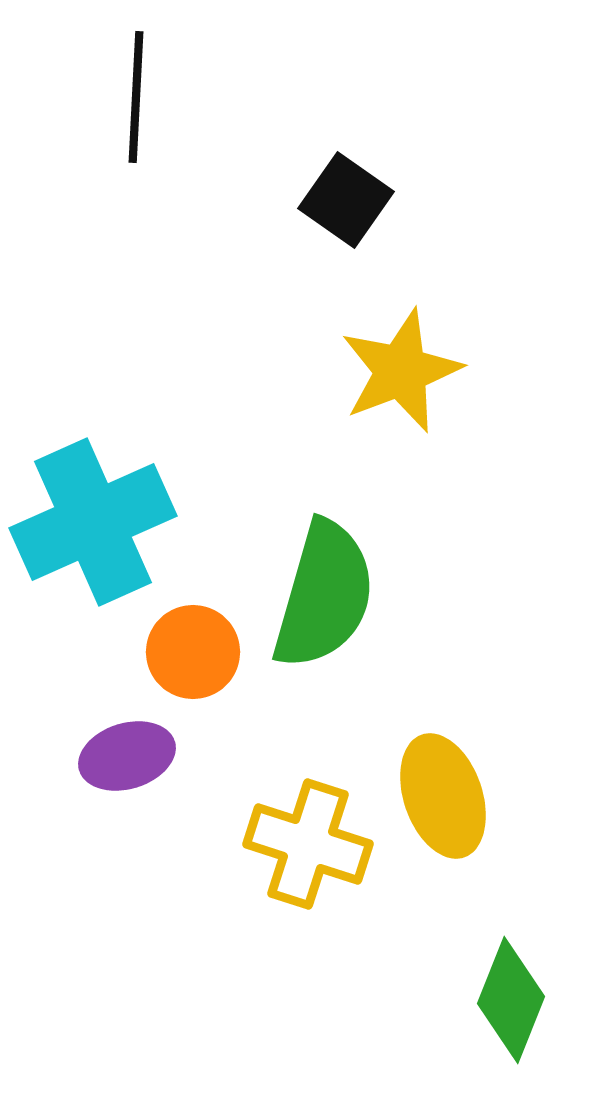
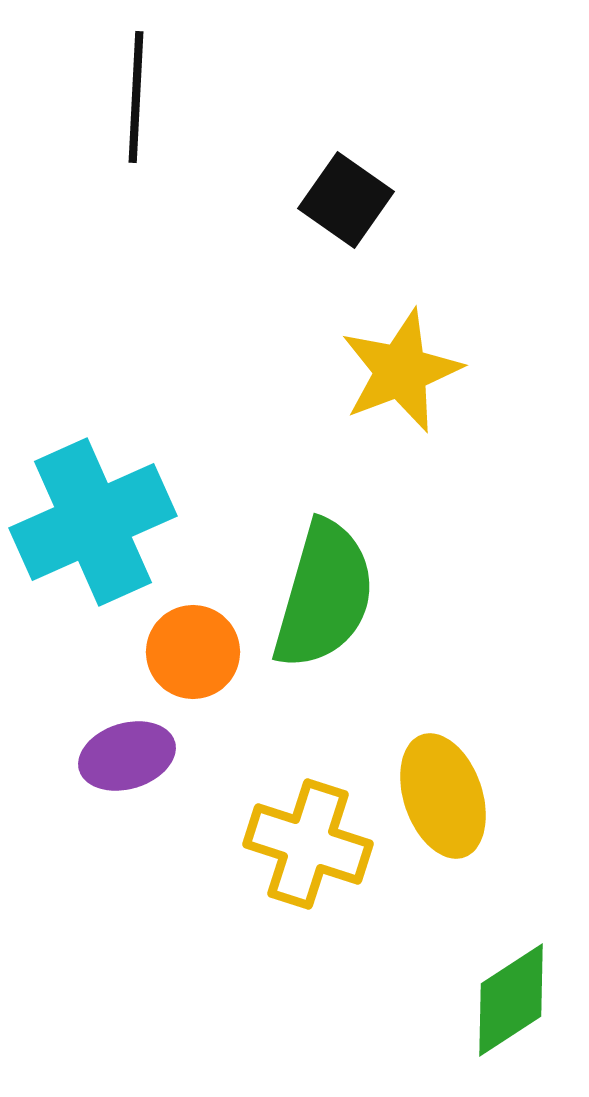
green diamond: rotated 35 degrees clockwise
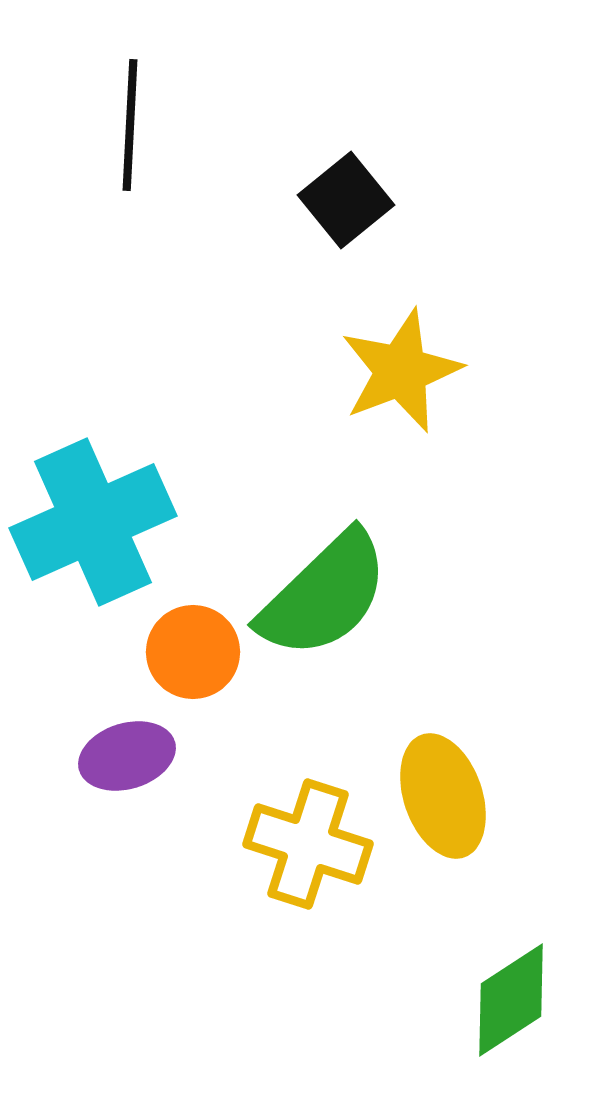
black line: moved 6 px left, 28 px down
black square: rotated 16 degrees clockwise
green semicircle: rotated 30 degrees clockwise
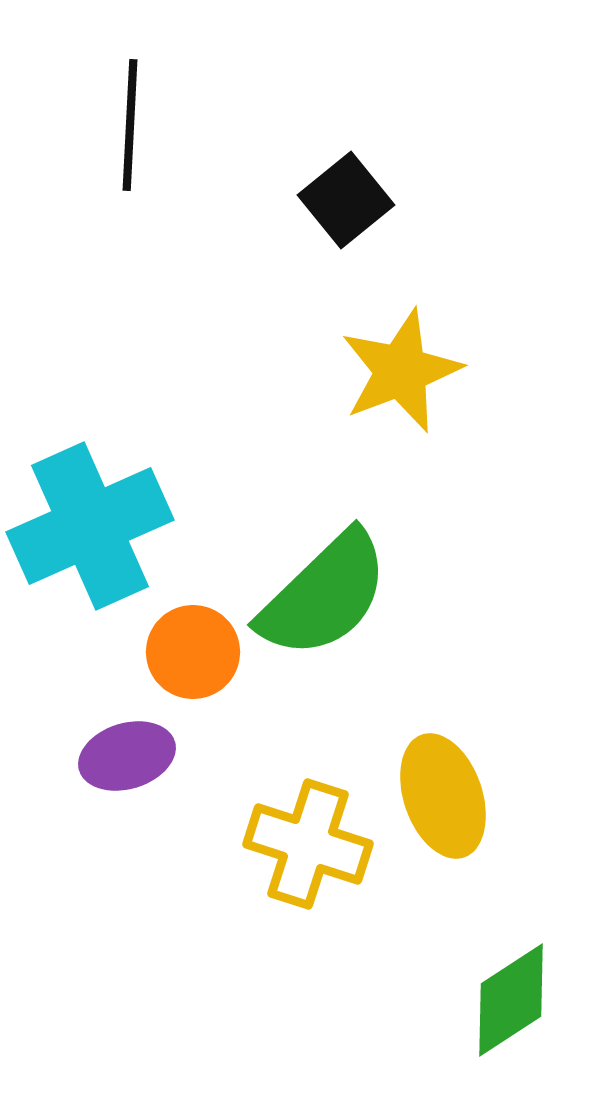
cyan cross: moved 3 px left, 4 px down
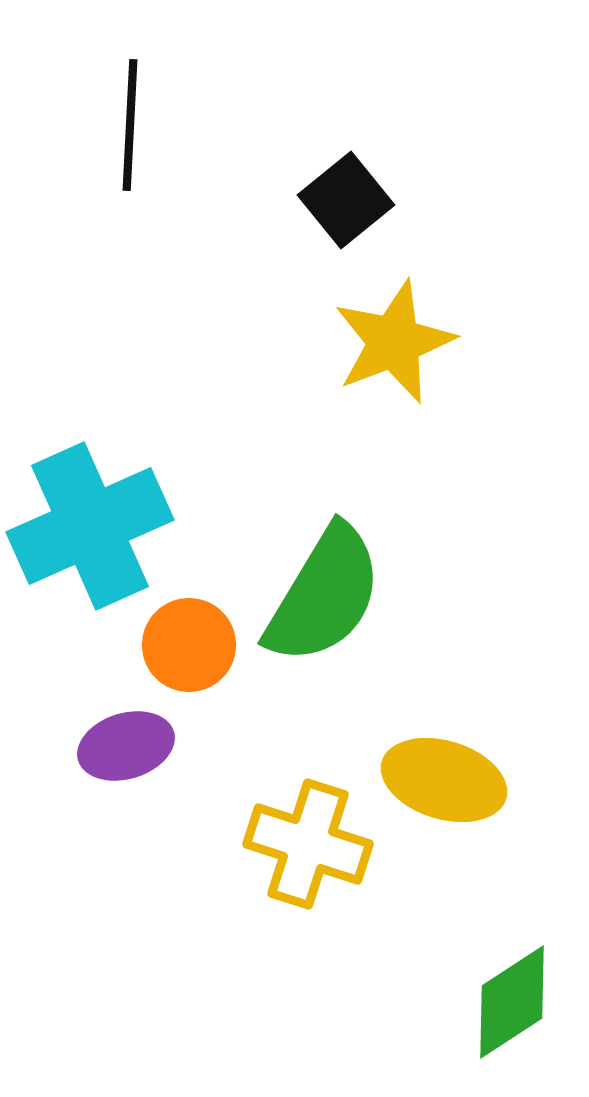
yellow star: moved 7 px left, 29 px up
green semicircle: rotated 15 degrees counterclockwise
orange circle: moved 4 px left, 7 px up
purple ellipse: moved 1 px left, 10 px up
yellow ellipse: moved 1 px right, 16 px up; rotated 54 degrees counterclockwise
green diamond: moved 1 px right, 2 px down
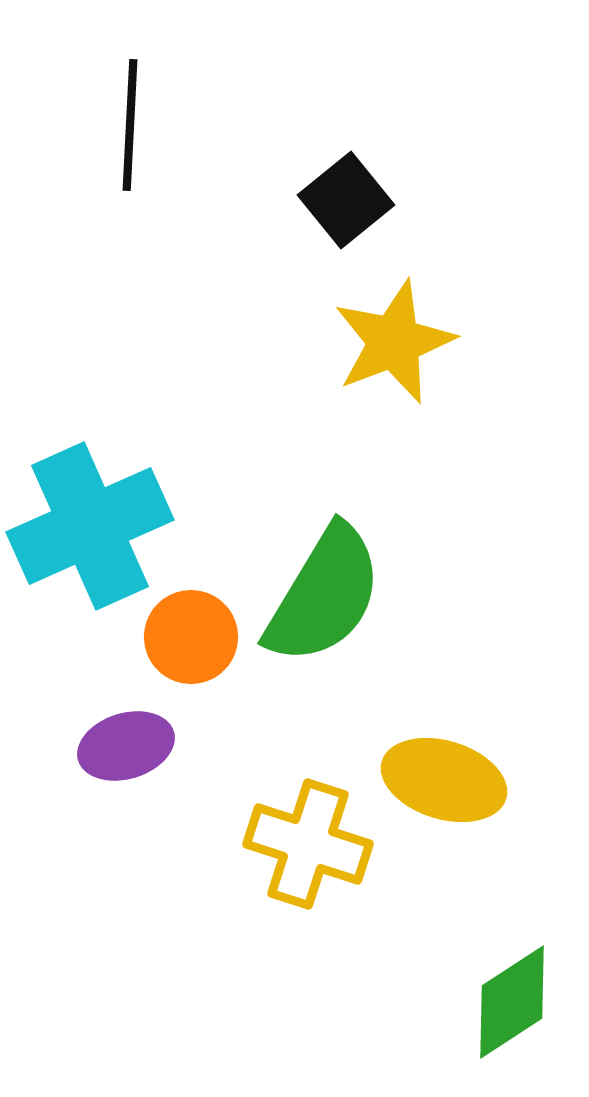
orange circle: moved 2 px right, 8 px up
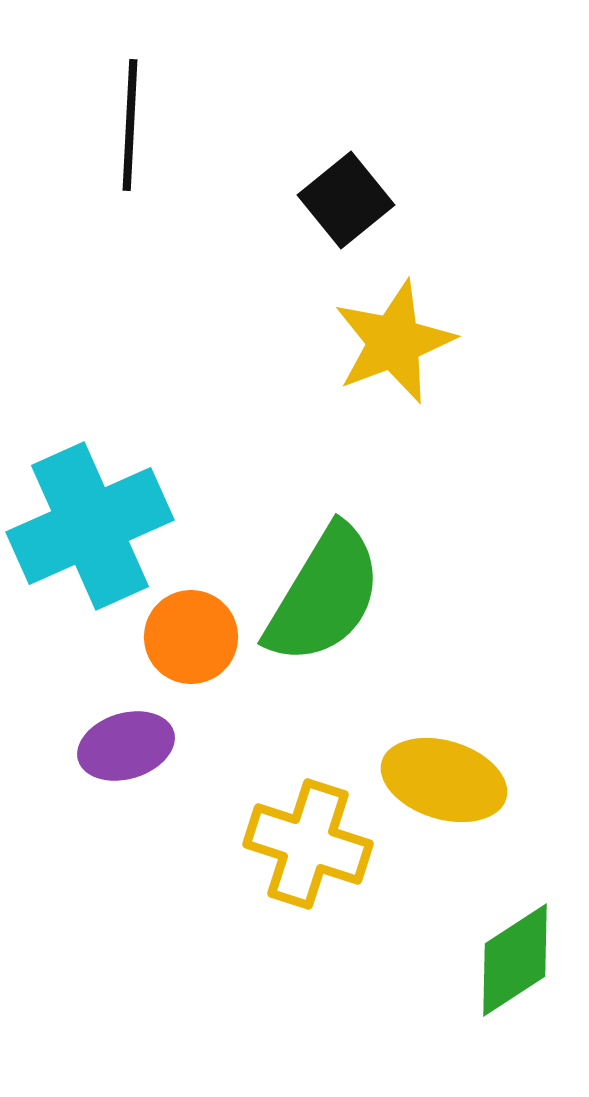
green diamond: moved 3 px right, 42 px up
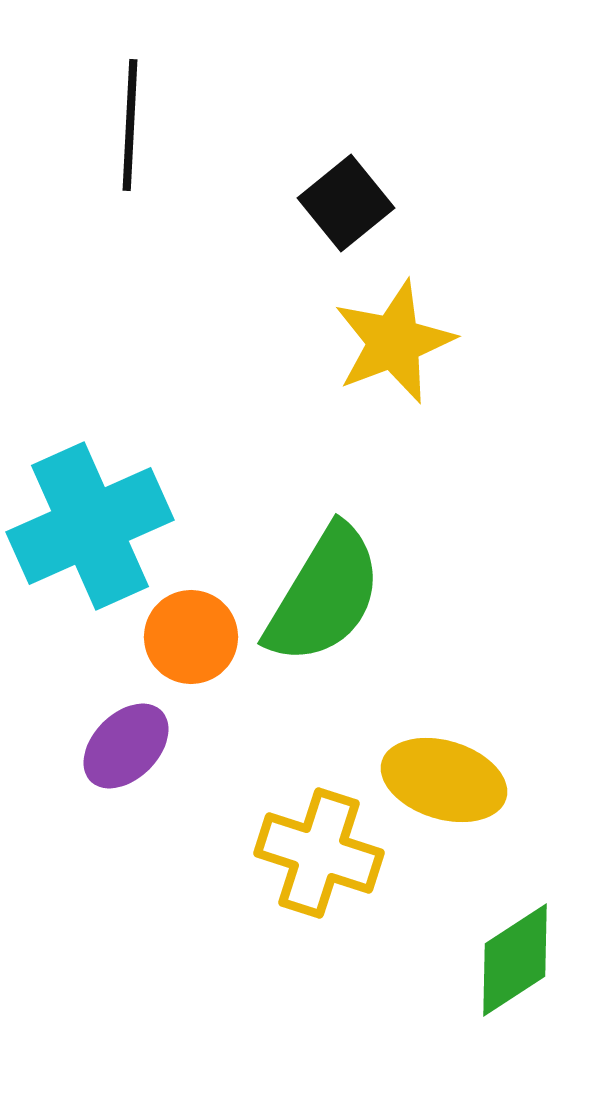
black square: moved 3 px down
purple ellipse: rotated 28 degrees counterclockwise
yellow cross: moved 11 px right, 9 px down
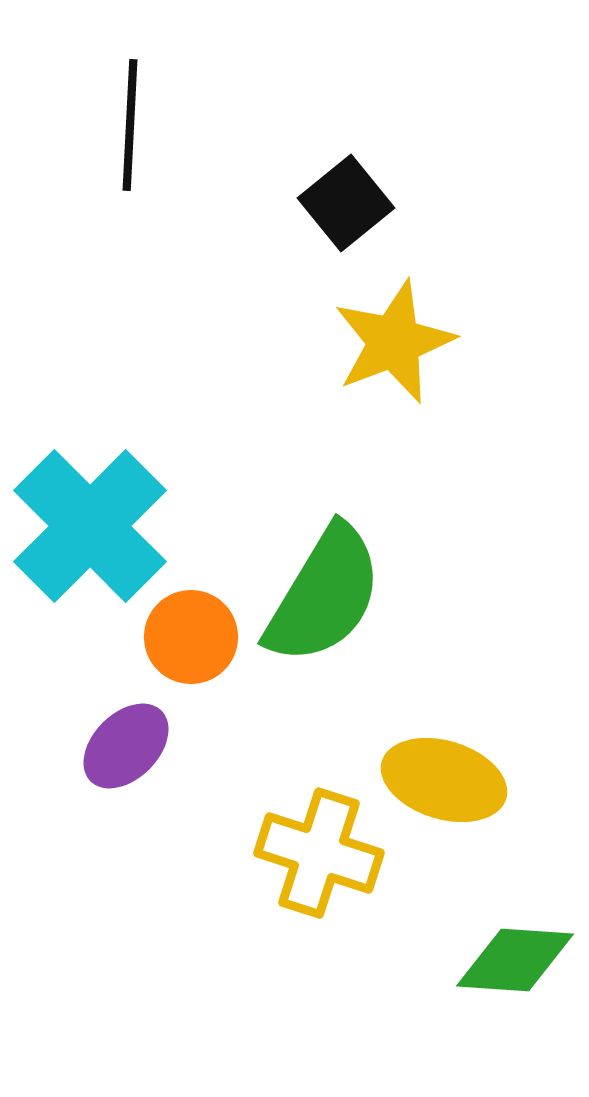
cyan cross: rotated 21 degrees counterclockwise
green diamond: rotated 37 degrees clockwise
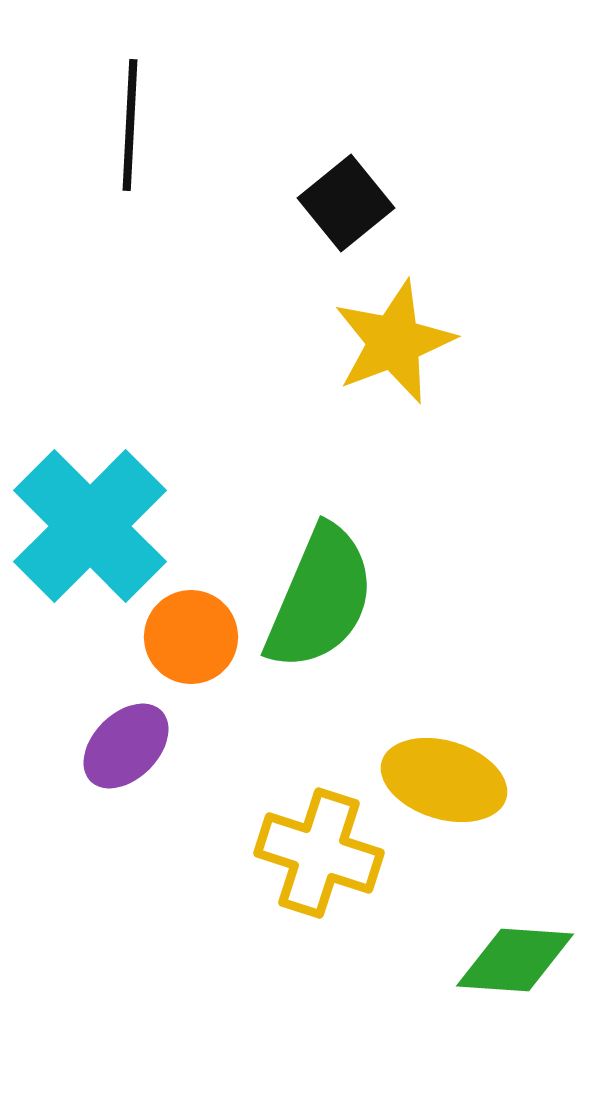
green semicircle: moved 4 px left, 3 px down; rotated 8 degrees counterclockwise
